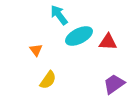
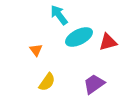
cyan ellipse: moved 1 px down
red triangle: rotated 18 degrees counterclockwise
yellow semicircle: moved 1 px left, 2 px down
purple trapezoid: moved 20 px left
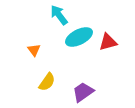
orange triangle: moved 2 px left
purple trapezoid: moved 11 px left, 8 px down
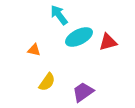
orange triangle: rotated 40 degrees counterclockwise
